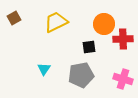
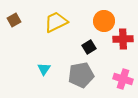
brown square: moved 2 px down
orange circle: moved 3 px up
black square: rotated 24 degrees counterclockwise
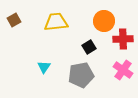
yellow trapezoid: rotated 20 degrees clockwise
cyan triangle: moved 2 px up
pink cross: moved 9 px up; rotated 18 degrees clockwise
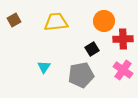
black square: moved 3 px right, 2 px down
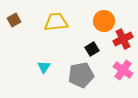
red cross: rotated 24 degrees counterclockwise
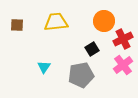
brown square: moved 3 px right, 5 px down; rotated 32 degrees clockwise
pink cross: moved 5 px up; rotated 18 degrees clockwise
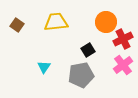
orange circle: moved 2 px right, 1 px down
brown square: rotated 32 degrees clockwise
black square: moved 4 px left, 1 px down
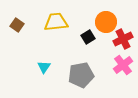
black square: moved 13 px up
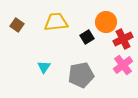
black square: moved 1 px left
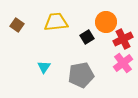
pink cross: moved 2 px up
